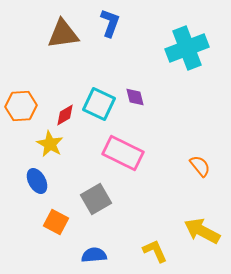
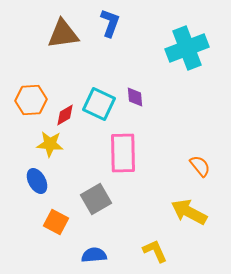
purple diamond: rotated 10 degrees clockwise
orange hexagon: moved 10 px right, 6 px up
yellow star: rotated 24 degrees counterclockwise
pink rectangle: rotated 63 degrees clockwise
yellow arrow: moved 13 px left, 19 px up
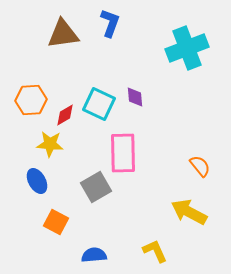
gray square: moved 12 px up
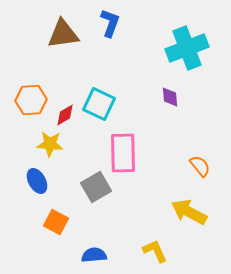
purple diamond: moved 35 px right
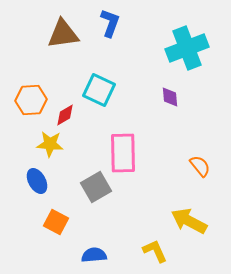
cyan square: moved 14 px up
yellow arrow: moved 9 px down
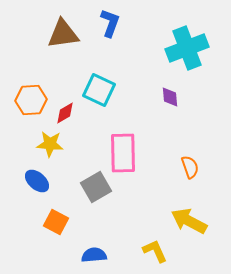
red diamond: moved 2 px up
orange semicircle: moved 10 px left, 1 px down; rotated 20 degrees clockwise
blue ellipse: rotated 20 degrees counterclockwise
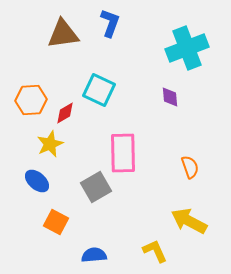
yellow star: rotated 28 degrees counterclockwise
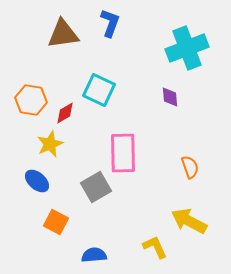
orange hexagon: rotated 12 degrees clockwise
yellow L-shape: moved 4 px up
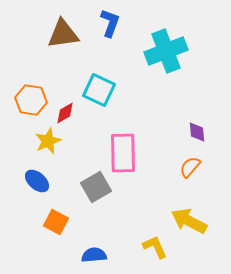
cyan cross: moved 21 px left, 3 px down
purple diamond: moved 27 px right, 35 px down
yellow star: moved 2 px left, 3 px up
orange semicircle: rotated 120 degrees counterclockwise
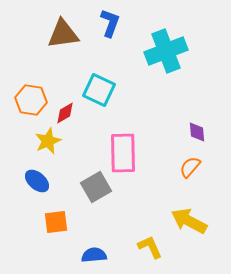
orange square: rotated 35 degrees counterclockwise
yellow L-shape: moved 5 px left
